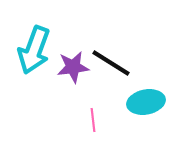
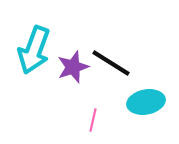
purple star: rotated 12 degrees counterclockwise
pink line: rotated 20 degrees clockwise
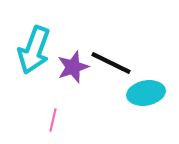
black line: rotated 6 degrees counterclockwise
cyan ellipse: moved 9 px up
pink line: moved 40 px left
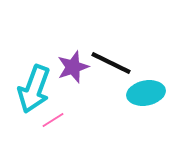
cyan arrow: moved 39 px down
pink line: rotated 45 degrees clockwise
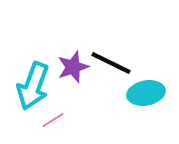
cyan arrow: moved 1 px left, 3 px up
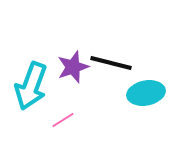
black line: rotated 12 degrees counterclockwise
cyan arrow: moved 2 px left
pink line: moved 10 px right
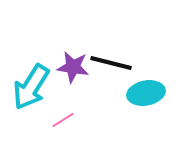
purple star: rotated 28 degrees clockwise
cyan arrow: moved 1 px down; rotated 12 degrees clockwise
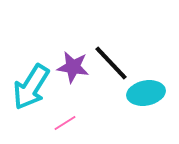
black line: rotated 33 degrees clockwise
pink line: moved 2 px right, 3 px down
